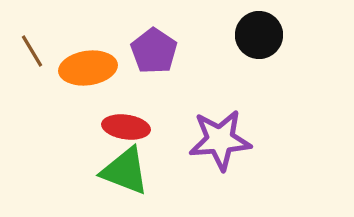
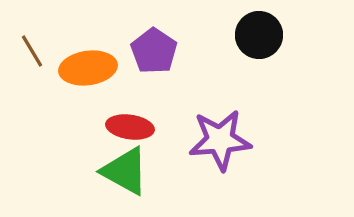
red ellipse: moved 4 px right
green triangle: rotated 8 degrees clockwise
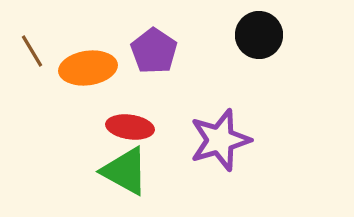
purple star: rotated 12 degrees counterclockwise
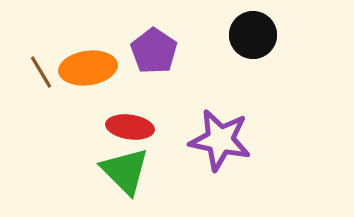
black circle: moved 6 px left
brown line: moved 9 px right, 21 px down
purple star: rotated 28 degrees clockwise
green triangle: rotated 16 degrees clockwise
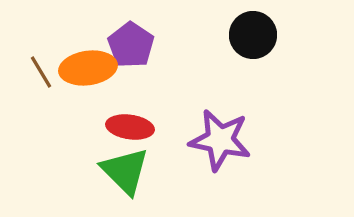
purple pentagon: moved 23 px left, 6 px up
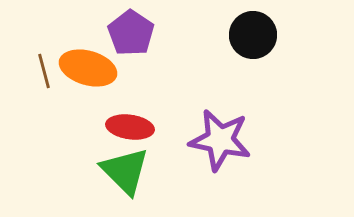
purple pentagon: moved 12 px up
orange ellipse: rotated 24 degrees clockwise
brown line: moved 3 px right, 1 px up; rotated 16 degrees clockwise
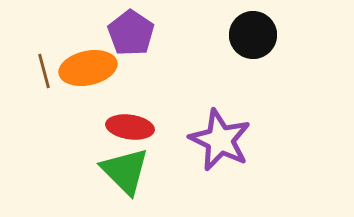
orange ellipse: rotated 28 degrees counterclockwise
purple star: rotated 14 degrees clockwise
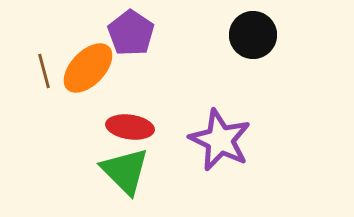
orange ellipse: rotated 34 degrees counterclockwise
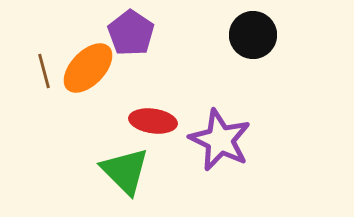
red ellipse: moved 23 px right, 6 px up
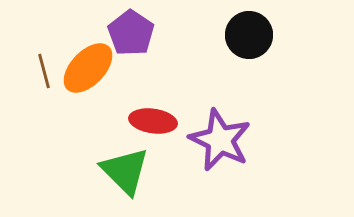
black circle: moved 4 px left
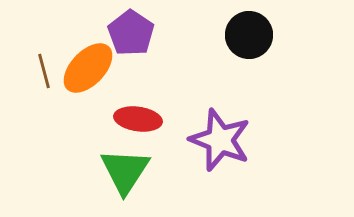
red ellipse: moved 15 px left, 2 px up
purple star: rotated 4 degrees counterclockwise
green triangle: rotated 18 degrees clockwise
